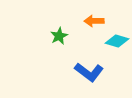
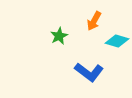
orange arrow: rotated 60 degrees counterclockwise
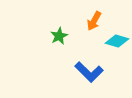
blue L-shape: rotated 8 degrees clockwise
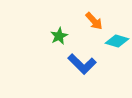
orange arrow: rotated 72 degrees counterclockwise
blue L-shape: moved 7 px left, 8 px up
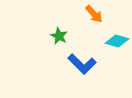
orange arrow: moved 7 px up
green star: rotated 18 degrees counterclockwise
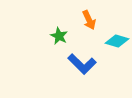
orange arrow: moved 5 px left, 6 px down; rotated 18 degrees clockwise
